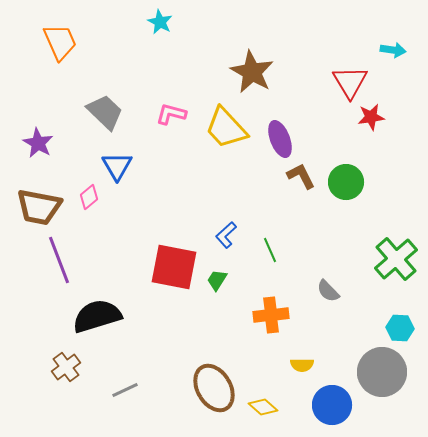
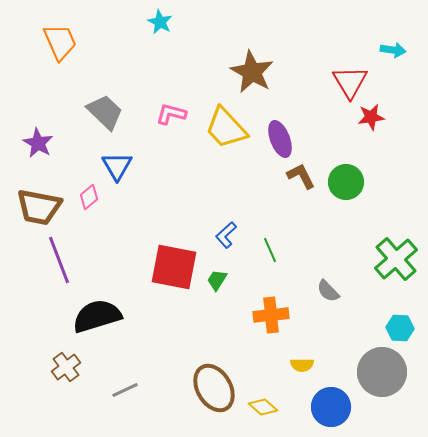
blue circle: moved 1 px left, 2 px down
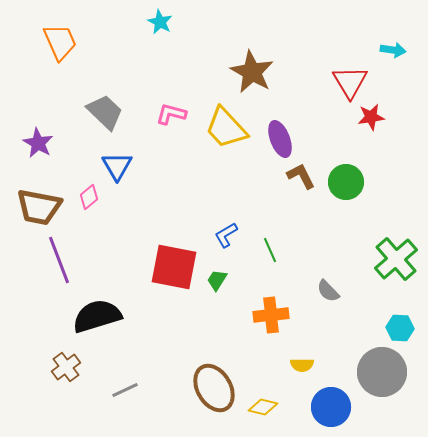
blue L-shape: rotated 12 degrees clockwise
yellow diamond: rotated 28 degrees counterclockwise
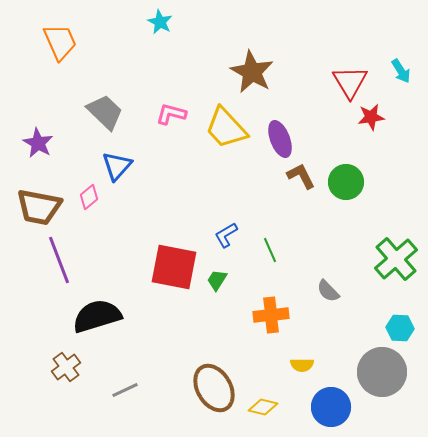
cyan arrow: moved 8 px right, 21 px down; rotated 50 degrees clockwise
blue triangle: rotated 12 degrees clockwise
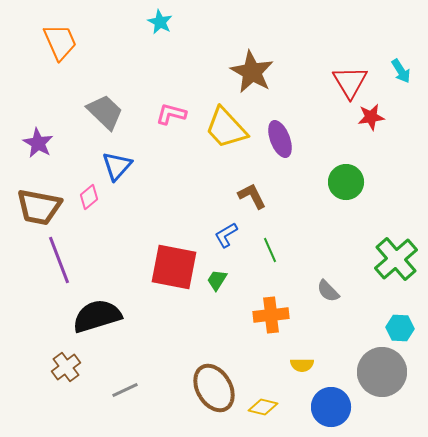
brown L-shape: moved 49 px left, 20 px down
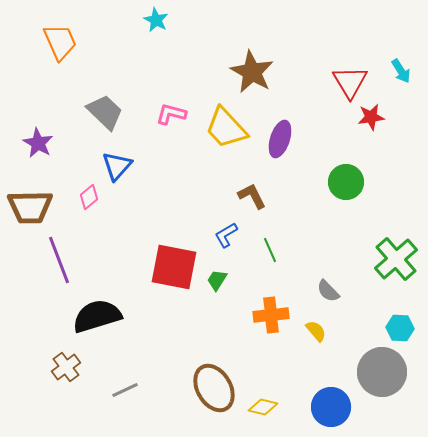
cyan star: moved 4 px left, 2 px up
purple ellipse: rotated 39 degrees clockwise
brown trapezoid: moved 9 px left; rotated 12 degrees counterclockwise
yellow semicircle: moved 14 px right, 34 px up; rotated 130 degrees counterclockwise
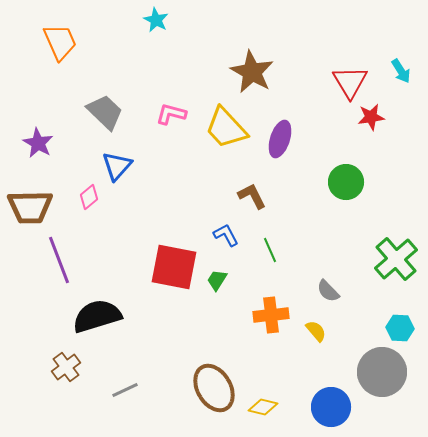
blue L-shape: rotated 92 degrees clockwise
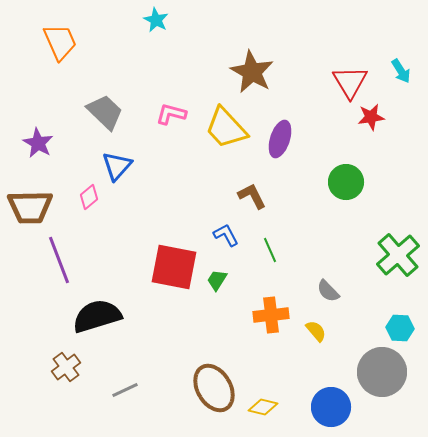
green cross: moved 2 px right, 4 px up
